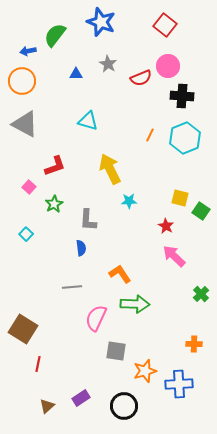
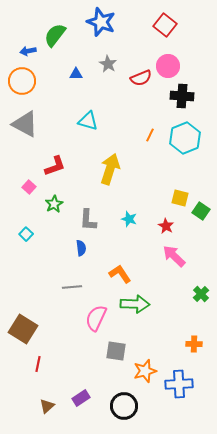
yellow arrow: rotated 44 degrees clockwise
cyan star: moved 18 px down; rotated 21 degrees clockwise
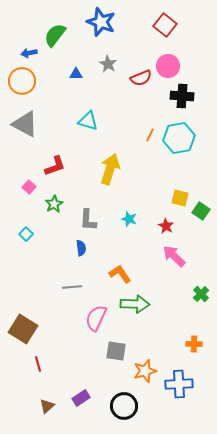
blue arrow: moved 1 px right, 2 px down
cyan hexagon: moved 6 px left; rotated 12 degrees clockwise
red line: rotated 28 degrees counterclockwise
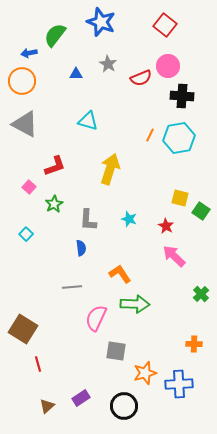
orange star: moved 2 px down
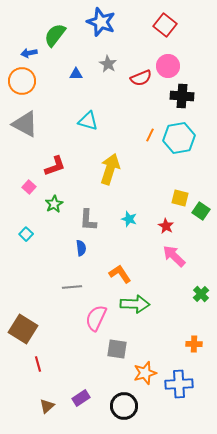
gray square: moved 1 px right, 2 px up
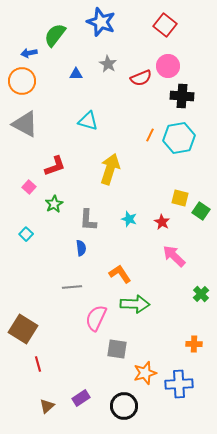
red star: moved 4 px left, 4 px up
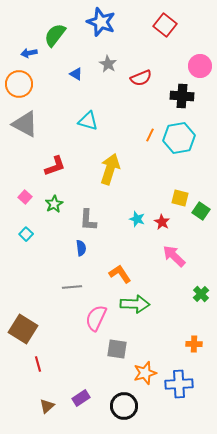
pink circle: moved 32 px right
blue triangle: rotated 32 degrees clockwise
orange circle: moved 3 px left, 3 px down
pink square: moved 4 px left, 10 px down
cyan star: moved 8 px right
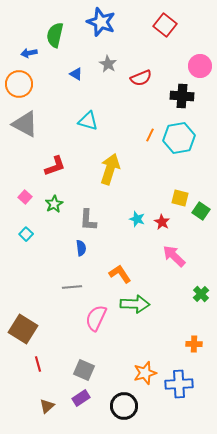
green semicircle: rotated 25 degrees counterclockwise
gray square: moved 33 px left, 21 px down; rotated 15 degrees clockwise
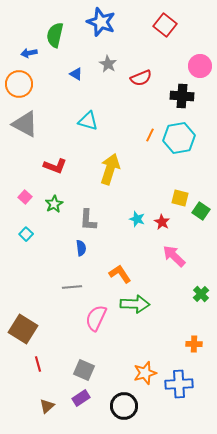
red L-shape: rotated 40 degrees clockwise
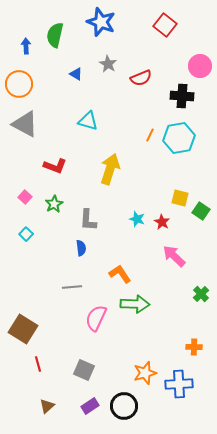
blue arrow: moved 3 px left, 7 px up; rotated 98 degrees clockwise
orange cross: moved 3 px down
purple rectangle: moved 9 px right, 8 px down
